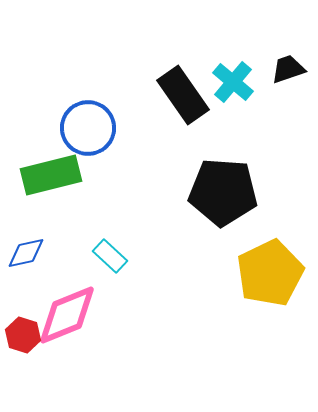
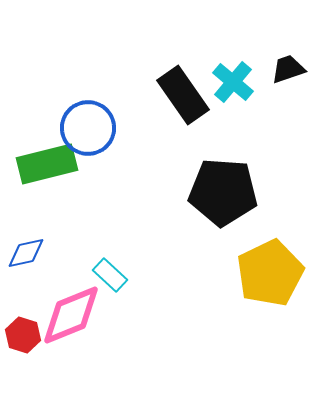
green rectangle: moved 4 px left, 11 px up
cyan rectangle: moved 19 px down
pink diamond: moved 4 px right
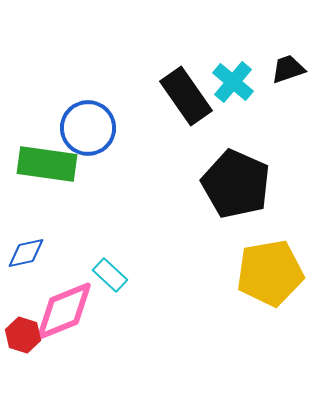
black rectangle: moved 3 px right, 1 px down
green rectangle: rotated 22 degrees clockwise
black pentagon: moved 13 px right, 8 px up; rotated 20 degrees clockwise
yellow pentagon: rotated 16 degrees clockwise
pink diamond: moved 7 px left, 4 px up
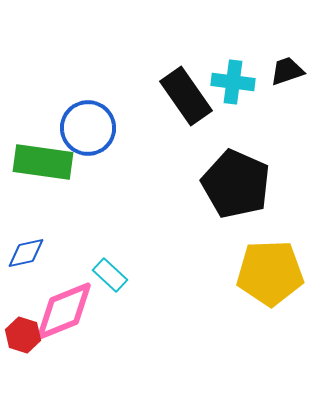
black trapezoid: moved 1 px left, 2 px down
cyan cross: rotated 33 degrees counterclockwise
green rectangle: moved 4 px left, 2 px up
yellow pentagon: rotated 8 degrees clockwise
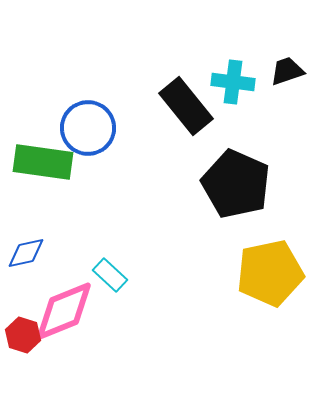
black rectangle: moved 10 px down; rotated 4 degrees counterclockwise
yellow pentagon: rotated 10 degrees counterclockwise
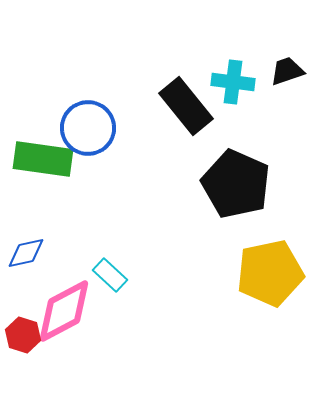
green rectangle: moved 3 px up
pink diamond: rotated 6 degrees counterclockwise
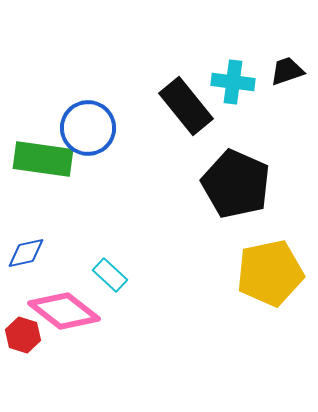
pink diamond: rotated 66 degrees clockwise
